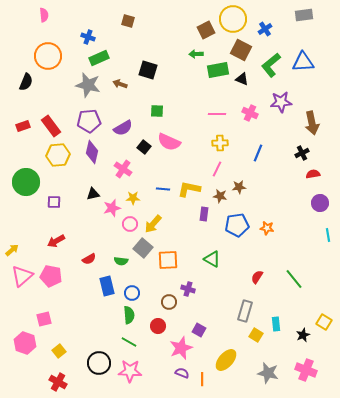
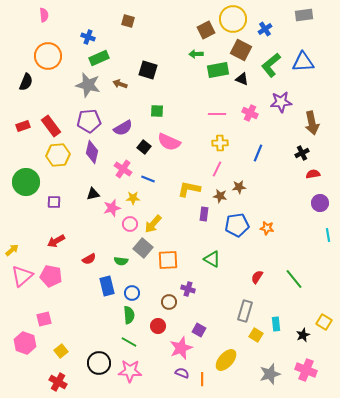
blue line at (163, 189): moved 15 px left, 10 px up; rotated 16 degrees clockwise
yellow square at (59, 351): moved 2 px right
gray star at (268, 373): moved 2 px right, 1 px down; rotated 30 degrees counterclockwise
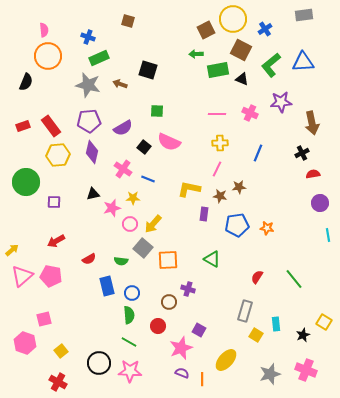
pink semicircle at (44, 15): moved 15 px down
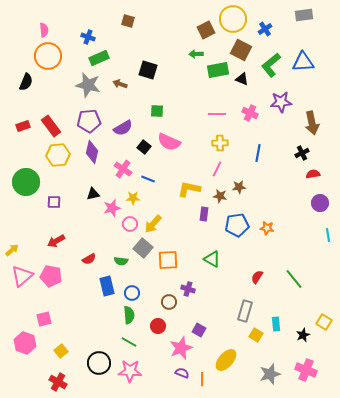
blue line at (258, 153): rotated 12 degrees counterclockwise
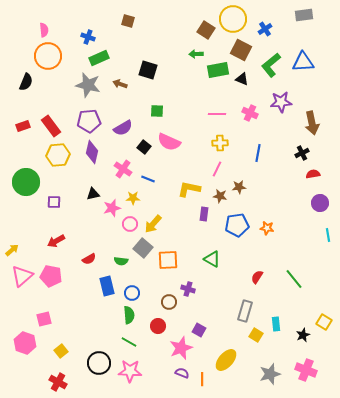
brown square at (206, 30): rotated 30 degrees counterclockwise
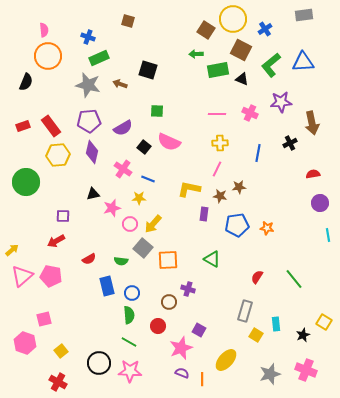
black cross at (302, 153): moved 12 px left, 10 px up
yellow star at (133, 198): moved 6 px right
purple square at (54, 202): moved 9 px right, 14 px down
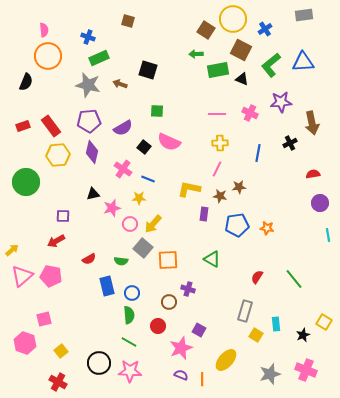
purple semicircle at (182, 373): moved 1 px left, 2 px down
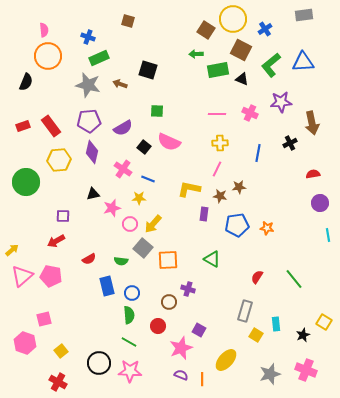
yellow hexagon at (58, 155): moved 1 px right, 5 px down
